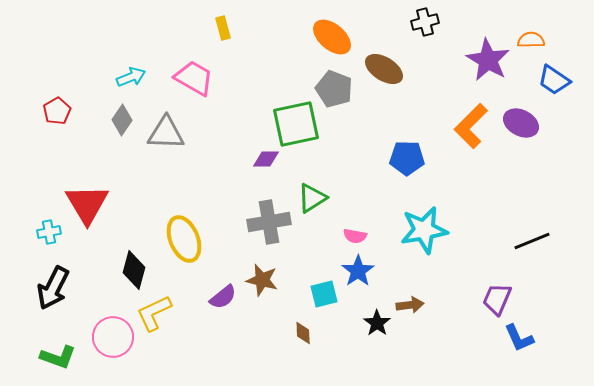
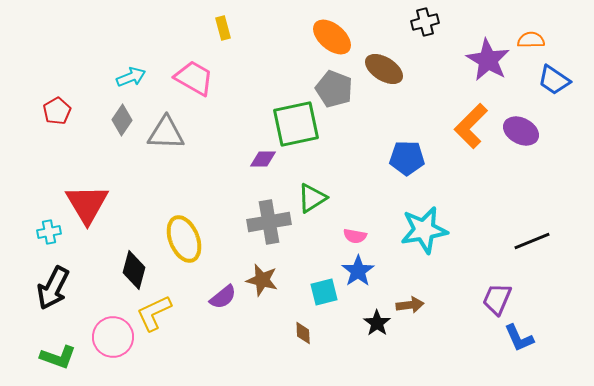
purple ellipse: moved 8 px down
purple diamond: moved 3 px left
cyan square: moved 2 px up
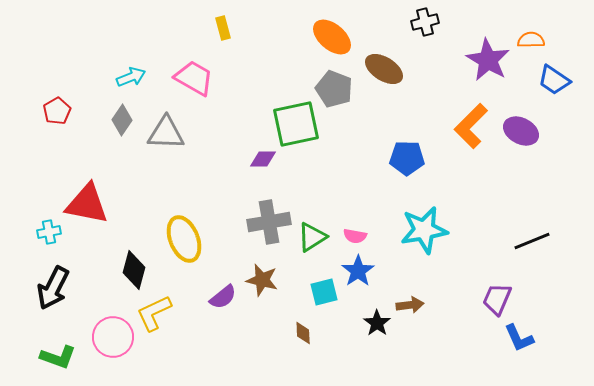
green triangle: moved 39 px down
red triangle: rotated 48 degrees counterclockwise
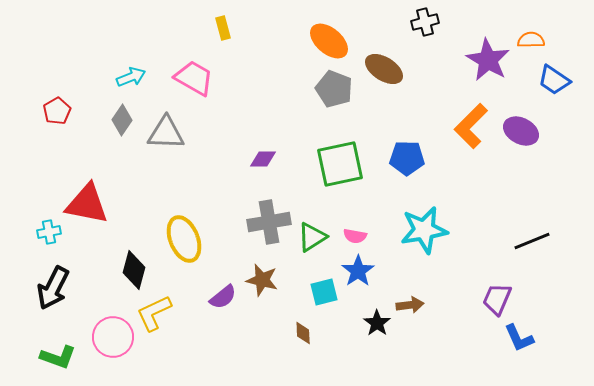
orange ellipse: moved 3 px left, 4 px down
green square: moved 44 px right, 40 px down
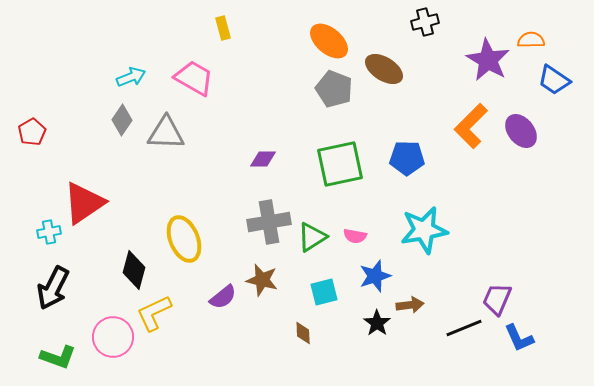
red pentagon: moved 25 px left, 21 px down
purple ellipse: rotated 24 degrees clockwise
red triangle: moved 3 px left, 1 px up; rotated 45 degrees counterclockwise
black line: moved 68 px left, 87 px down
blue star: moved 17 px right, 5 px down; rotated 16 degrees clockwise
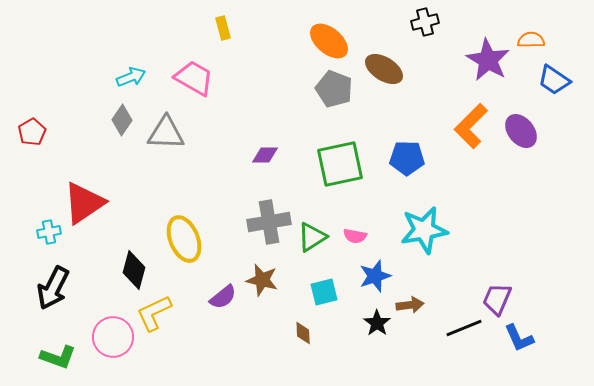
purple diamond: moved 2 px right, 4 px up
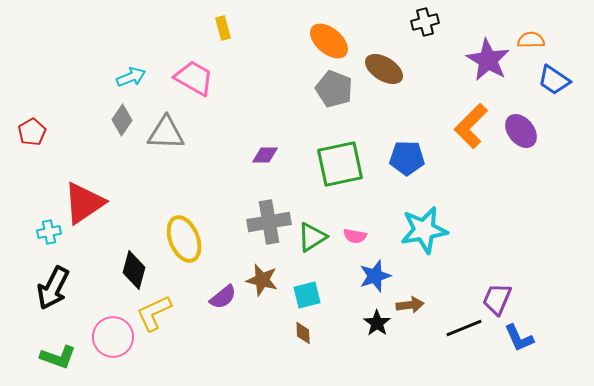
cyan square: moved 17 px left, 3 px down
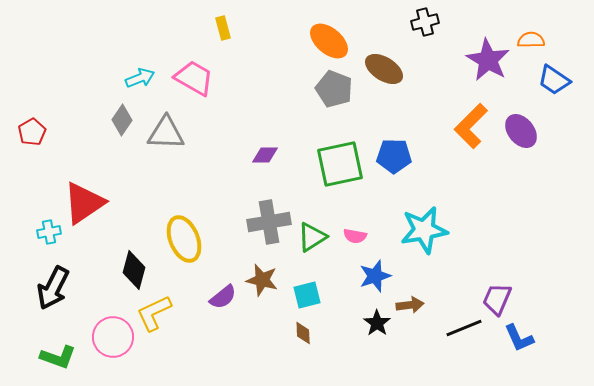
cyan arrow: moved 9 px right, 1 px down
blue pentagon: moved 13 px left, 2 px up
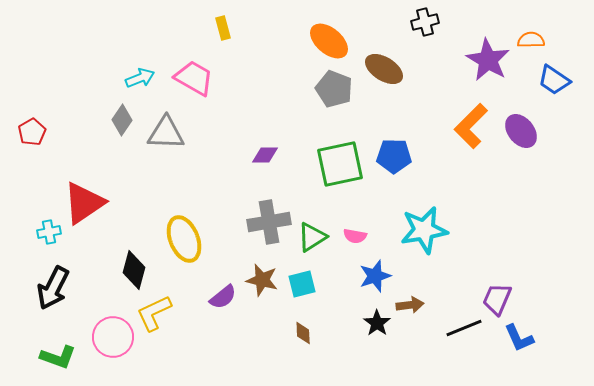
cyan square: moved 5 px left, 11 px up
